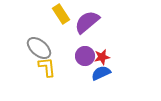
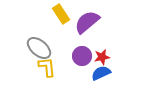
purple circle: moved 3 px left
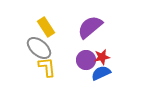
yellow rectangle: moved 15 px left, 13 px down
purple semicircle: moved 3 px right, 5 px down
purple circle: moved 4 px right, 4 px down
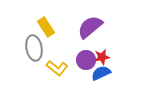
gray ellipse: moved 5 px left; rotated 40 degrees clockwise
yellow L-shape: moved 10 px right, 1 px down; rotated 135 degrees clockwise
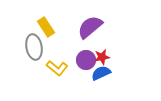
gray ellipse: moved 1 px up
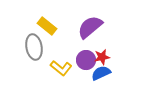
yellow rectangle: moved 1 px right, 1 px up; rotated 18 degrees counterclockwise
yellow L-shape: moved 4 px right
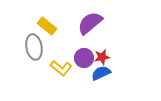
purple semicircle: moved 4 px up
purple circle: moved 2 px left, 2 px up
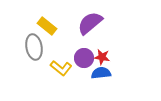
red star: rotated 21 degrees clockwise
blue semicircle: rotated 18 degrees clockwise
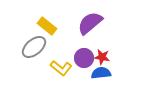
gray ellipse: rotated 60 degrees clockwise
